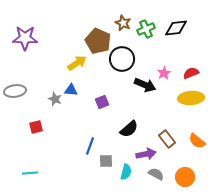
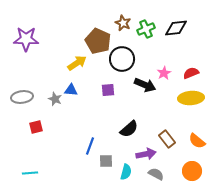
purple star: moved 1 px right, 1 px down
gray ellipse: moved 7 px right, 6 px down
purple square: moved 6 px right, 12 px up; rotated 16 degrees clockwise
orange circle: moved 7 px right, 6 px up
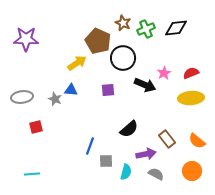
black circle: moved 1 px right, 1 px up
cyan line: moved 2 px right, 1 px down
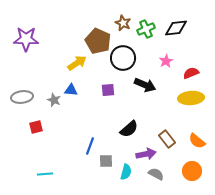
pink star: moved 2 px right, 12 px up
gray star: moved 1 px left, 1 px down
cyan line: moved 13 px right
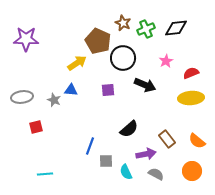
cyan semicircle: rotated 140 degrees clockwise
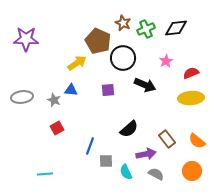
red square: moved 21 px right, 1 px down; rotated 16 degrees counterclockwise
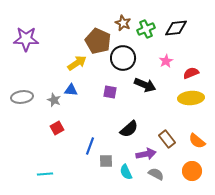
purple square: moved 2 px right, 2 px down; rotated 16 degrees clockwise
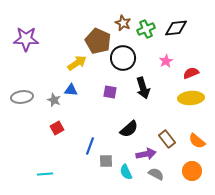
black arrow: moved 2 px left, 3 px down; rotated 50 degrees clockwise
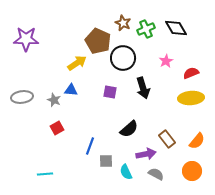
black diamond: rotated 65 degrees clockwise
orange semicircle: rotated 90 degrees counterclockwise
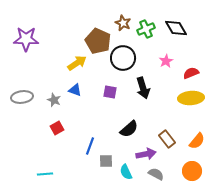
blue triangle: moved 4 px right; rotated 16 degrees clockwise
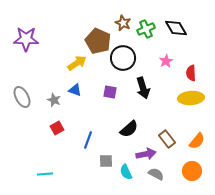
red semicircle: rotated 70 degrees counterclockwise
gray ellipse: rotated 70 degrees clockwise
blue line: moved 2 px left, 6 px up
